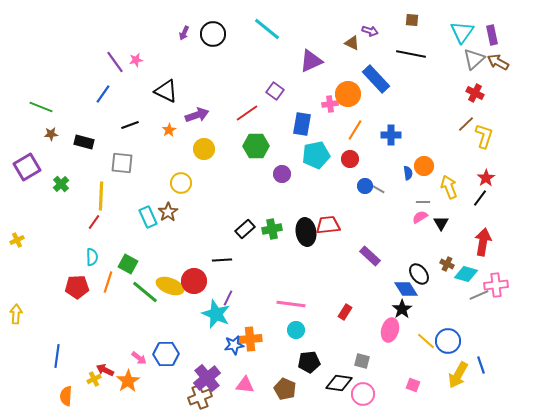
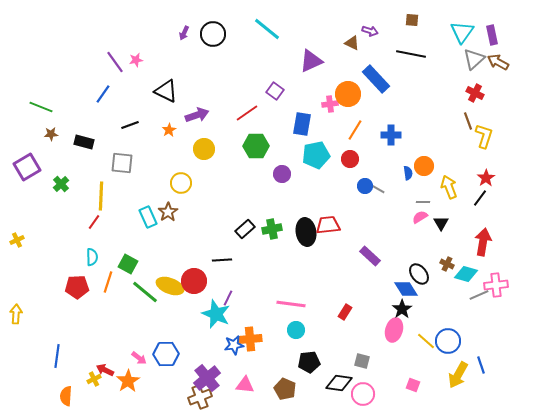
brown line at (466, 124): moved 2 px right, 3 px up; rotated 66 degrees counterclockwise
pink ellipse at (390, 330): moved 4 px right
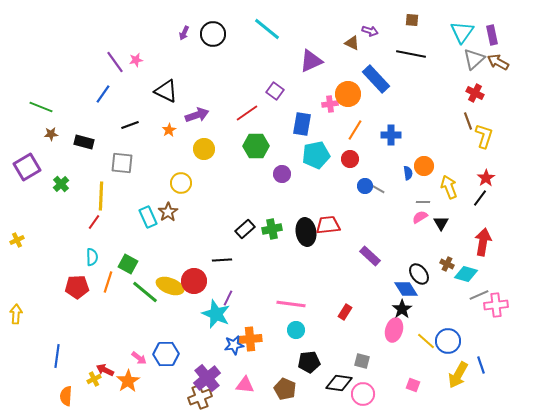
pink cross at (496, 285): moved 20 px down
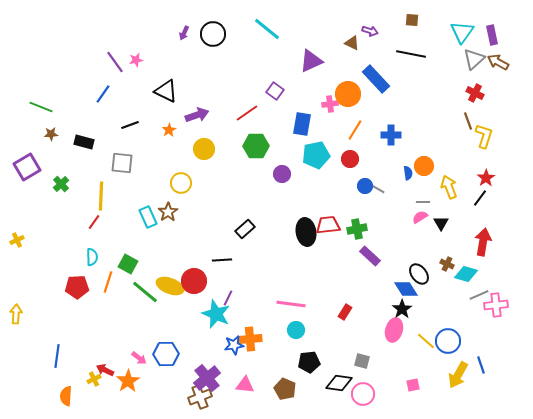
green cross at (272, 229): moved 85 px right
pink square at (413, 385): rotated 32 degrees counterclockwise
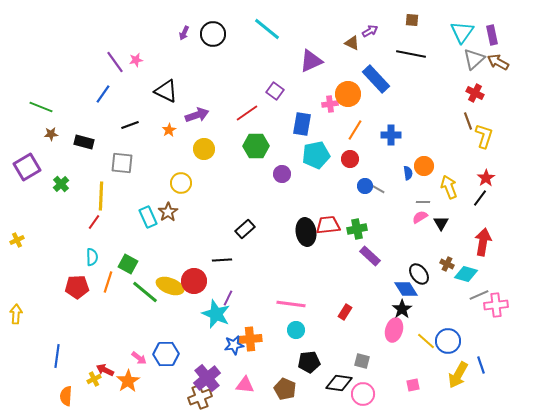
purple arrow at (370, 31): rotated 49 degrees counterclockwise
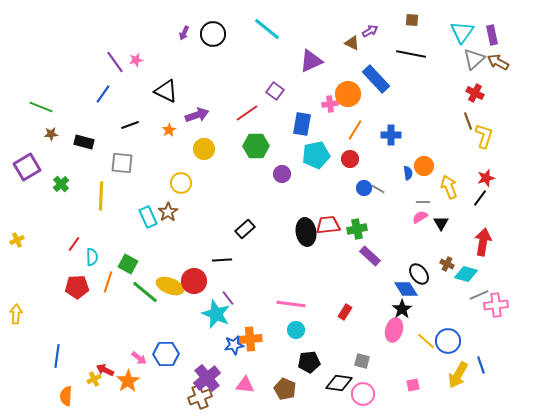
red star at (486, 178): rotated 18 degrees clockwise
blue circle at (365, 186): moved 1 px left, 2 px down
red line at (94, 222): moved 20 px left, 22 px down
purple line at (228, 298): rotated 63 degrees counterclockwise
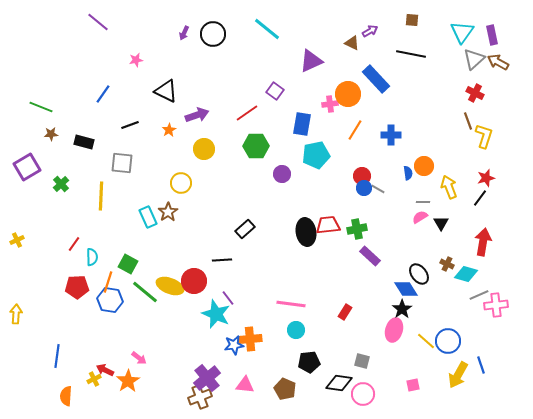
purple line at (115, 62): moved 17 px left, 40 px up; rotated 15 degrees counterclockwise
red circle at (350, 159): moved 12 px right, 17 px down
blue hexagon at (166, 354): moved 56 px left, 54 px up; rotated 10 degrees clockwise
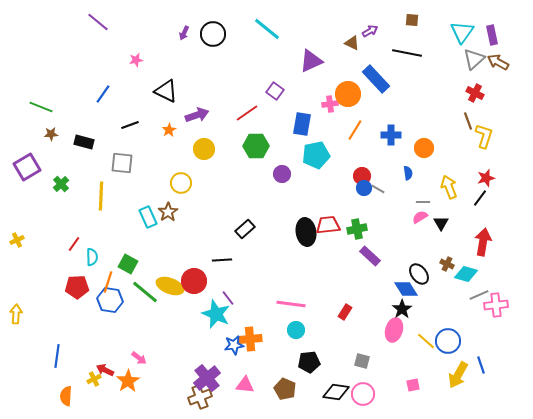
black line at (411, 54): moved 4 px left, 1 px up
orange circle at (424, 166): moved 18 px up
black diamond at (339, 383): moved 3 px left, 9 px down
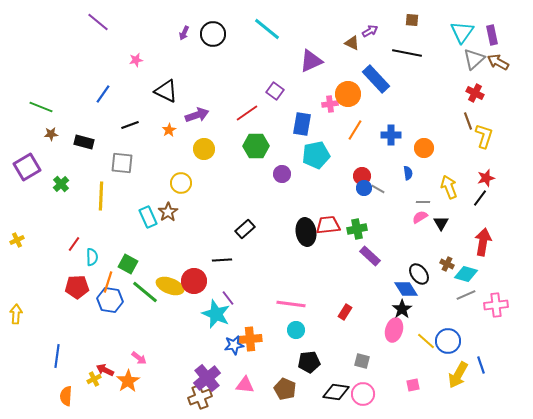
gray line at (479, 295): moved 13 px left
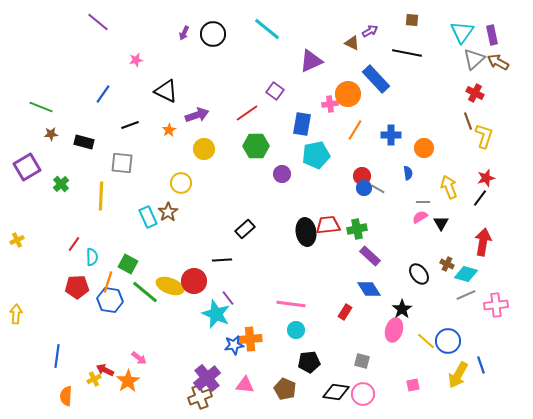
blue diamond at (406, 289): moved 37 px left
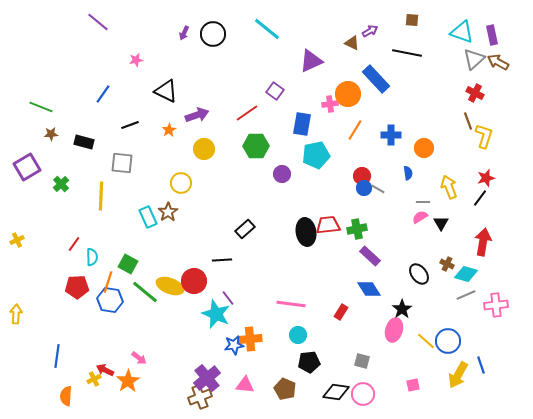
cyan triangle at (462, 32): rotated 45 degrees counterclockwise
red rectangle at (345, 312): moved 4 px left
cyan circle at (296, 330): moved 2 px right, 5 px down
